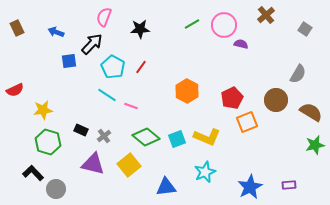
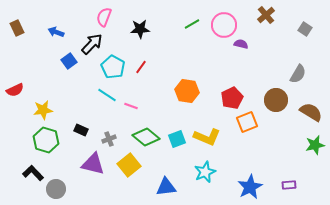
blue square: rotated 28 degrees counterclockwise
orange hexagon: rotated 20 degrees counterclockwise
gray cross: moved 5 px right, 3 px down; rotated 16 degrees clockwise
green hexagon: moved 2 px left, 2 px up
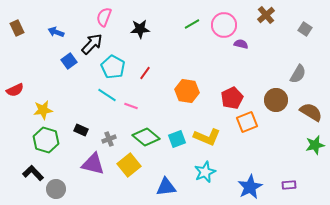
red line: moved 4 px right, 6 px down
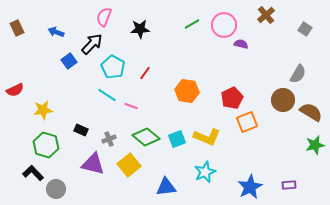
brown circle: moved 7 px right
green hexagon: moved 5 px down
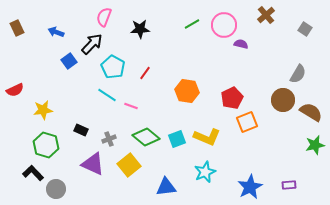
purple triangle: rotated 10 degrees clockwise
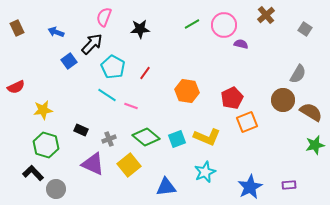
red semicircle: moved 1 px right, 3 px up
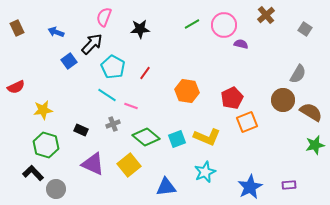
gray cross: moved 4 px right, 15 px up
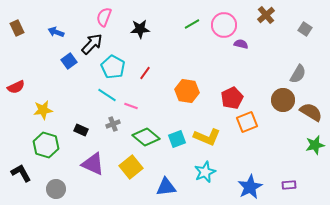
yellow square: moved 2 px right, 2 px down
black L-shape: moved 12 px left; rotated 15 degrees clockwise
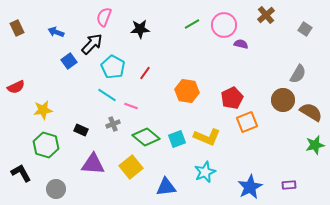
purple triangle: rotated 20 degrees counterclockwise
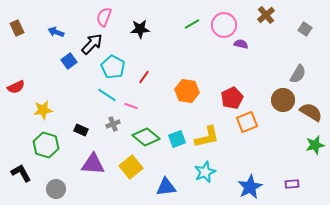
red line: moved 1 px left, 4 px down
yellow L-shape: rotated 36 degrees counterclockwise
purple rectangle: moved 3 px right, 1 px up
